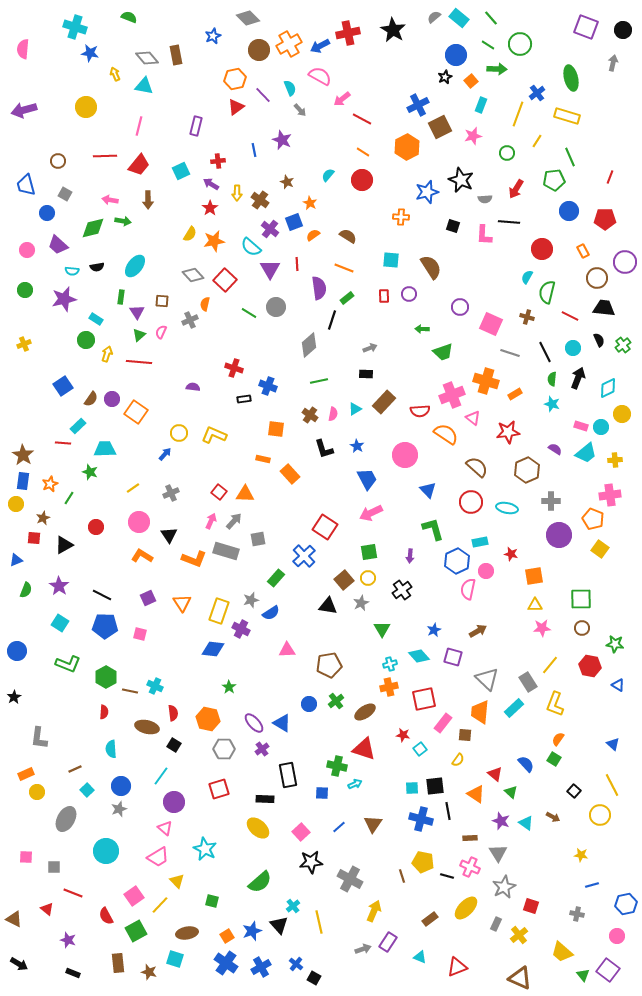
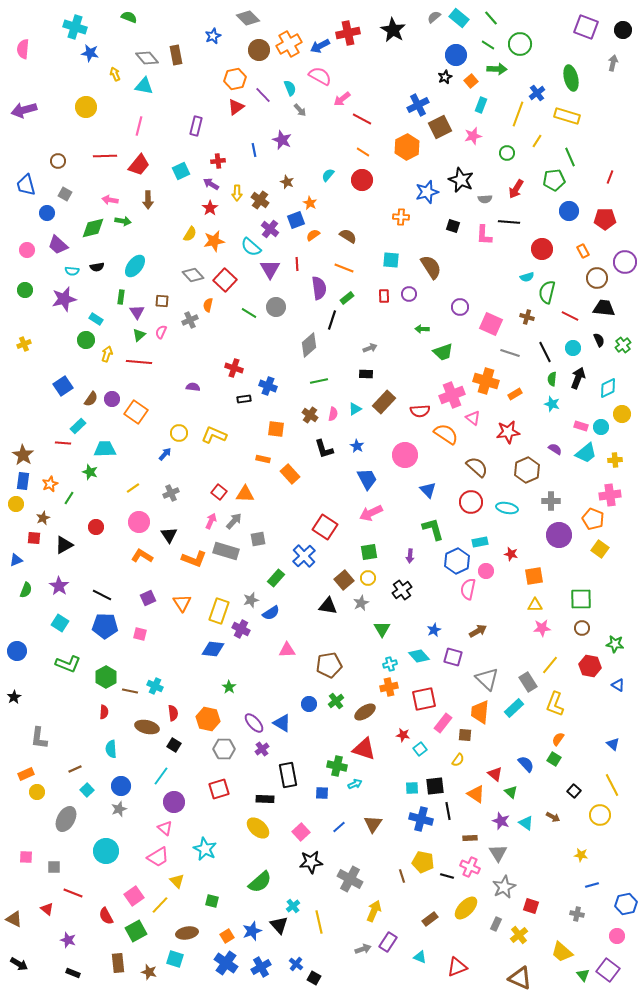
blue square at (294, 222): moved 2 px right, 2 px up
cyan semicircle at (527, 277): rotated 136 degrees counterclockwise
orange semicircle at (205, 304): moved 3 px right, 1 px down
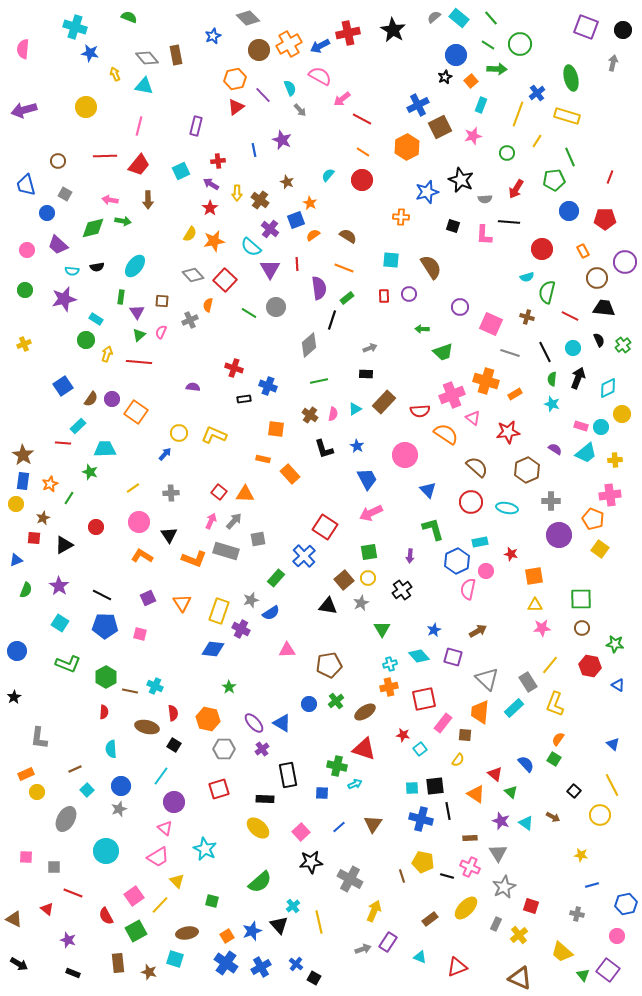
gray cross at (171, 493): rotated 21 degrees clockwise
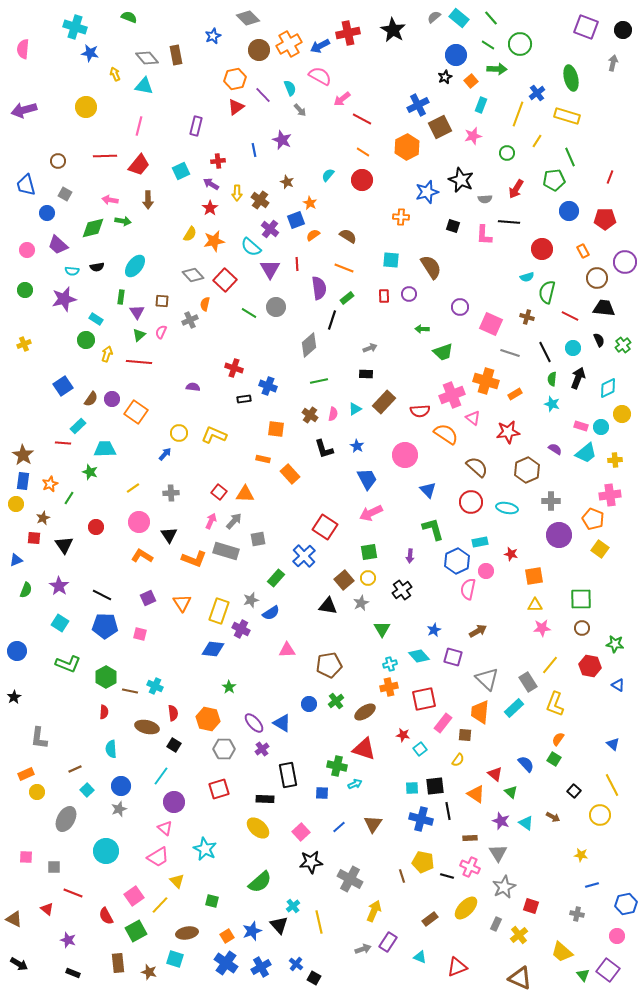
orange semicircle at (208, 305): moved 3 px left, 1 px up
black triangle at (64, 545): rotated 36 degrees counterclockwise
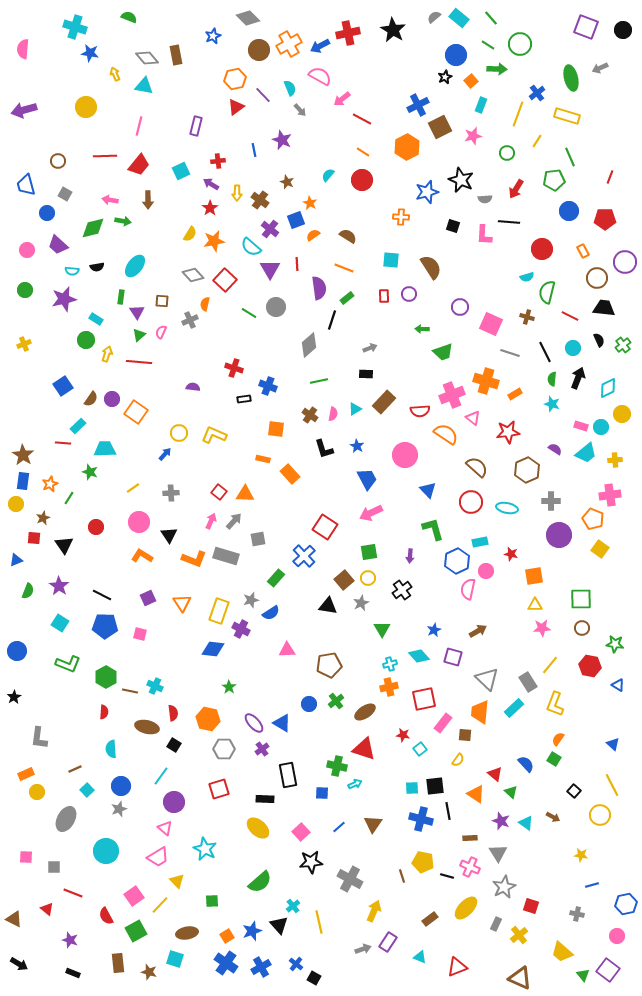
gray arrow at (613, 63): moved 13 px left, 5 px down; rotated 126 degrees counterclockwise
gray rectangle at (226, 551): moved 5 px down
green semicircle at (26, 590): moved 2 px right, 1 px down
green square at (212, 901): rotated 16 degrees counterclockwise
purple star at (68, 940): moved 2 px right
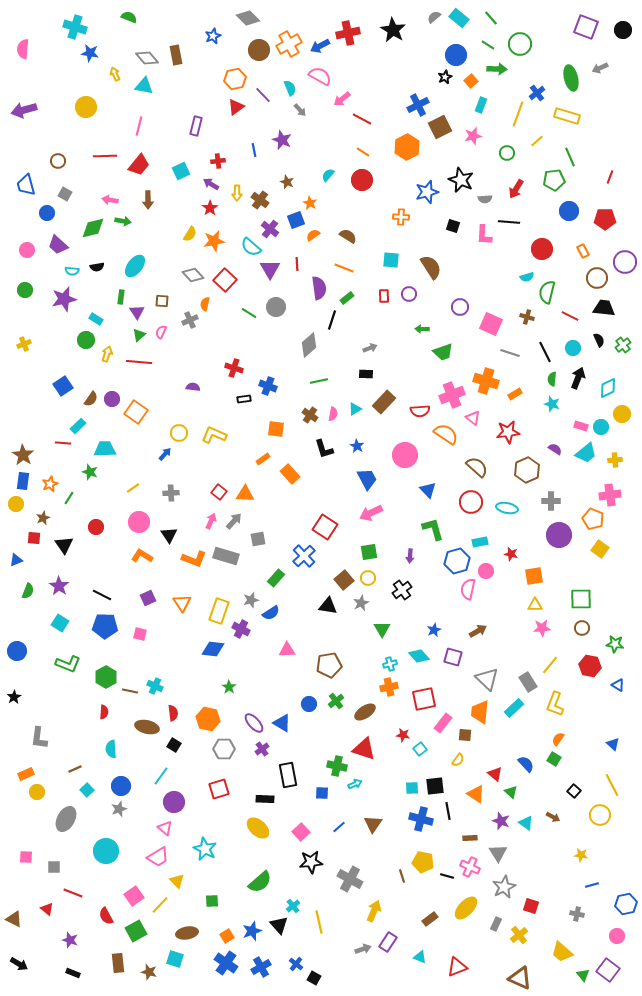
yellow line at (537, 141): rotated 16 degrees clockwise
orange rectangle at (263, 459): rotated 48 degrees counterclockwise
blue hexagon at (457, 561): rotated 10 degrees clockwise
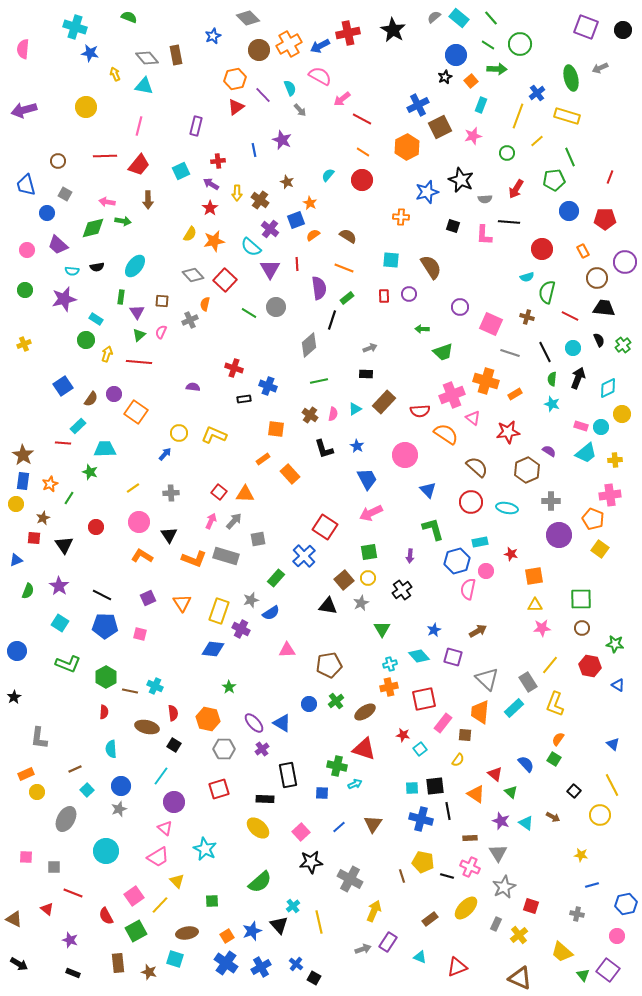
yellow line at (518, 114): moved 2 px down
pink arrow at (110, 200): moved 3 px left, 2 px down
purple circle at (112, 399): moved 2 px right, 5 px up
purple semicircle at (555, 449): moved 6 px left, 2 px down
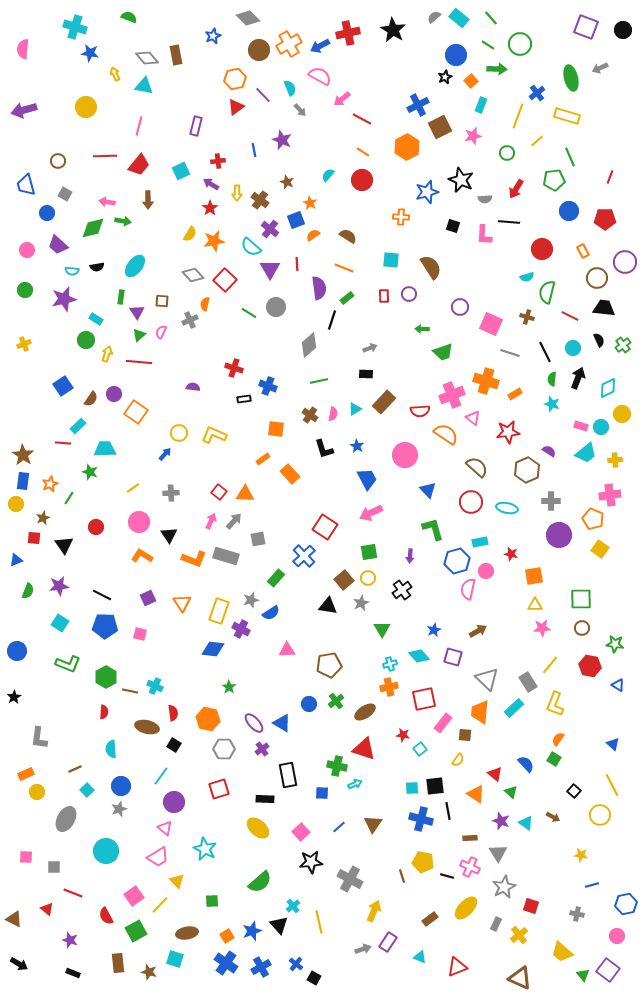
purple star at (59, 586): rotated 30 degrees clockwise
